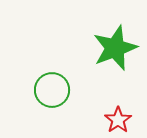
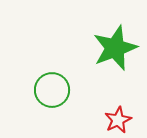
red star: rotated 8 degrees clockwise
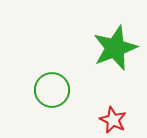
red star: moved 5 px left; rotated 20 degrees counterclockwise
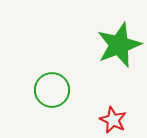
green star: moved 4 px right, 3 px up
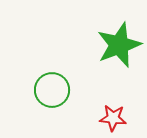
red star: moved 2 px up; rotated 20 degrees counterclockwise
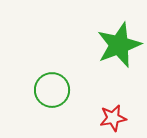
red star: rotated 16 degrees counterclockwise
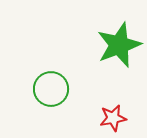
green circle: moved 1 px left, 1 px up
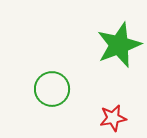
green circle: moved 1 px right
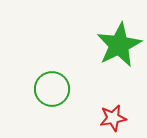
green star: rotated 6 degrees counterclockwise
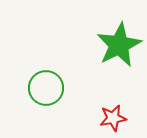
green circle: moved 6 px left, 1 px up
